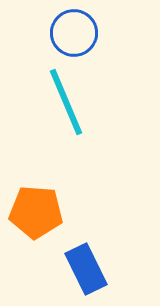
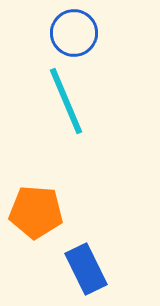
cyan line: moved 1 px up
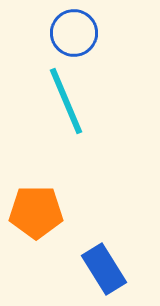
orange pentagon: rotated 4 degrees counterclockwise
blue rectangle: moved 18 px right; rotated 6 degrees counterclockwise
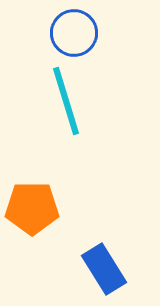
cyan line: rotated 6 degrees clockwise
orange pentagon: moved 4 px left, 4 px up
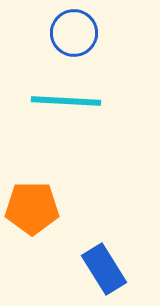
cyan line: rotated 70 degrees counterclockwise
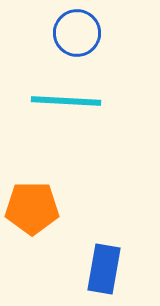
blue circle: moved 3 px right
blue rectangle: rotated 42 degrees clockwise
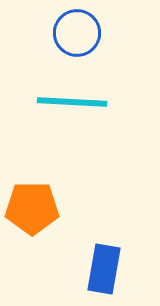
cyan line: moved 6 px right, 1 px down
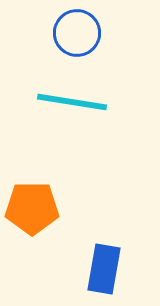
cyan line: rotated 6 degrees clockwise
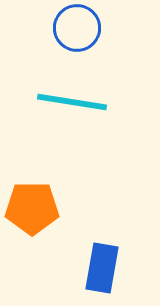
blue circle: moved 5 px up
blue rectangle: moved 2 px left, 1 px up
